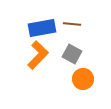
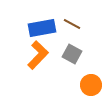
brown line: rotated 24 degrees clockwise
orange circle: moved 8 px right, 6 px down
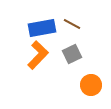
gray square: rotated 36 degrees clockwise
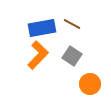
gray square: moved 2 px down; rotated 30 degrees counterclockwise
orange circle: moved 1 px left, 1 px up
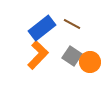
blue rectangle: rotated 28 degrees counterclockwise
orange circle: moved 22 px up
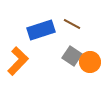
blue rectangle: moved 1 px left, 2 px down; rotated 20 degrees clockwise
orange L-shape: moved 20 px left, 6 px down
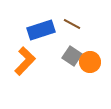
orange L-shape: moved 7 px right
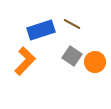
orange circle: moved 5 px right
